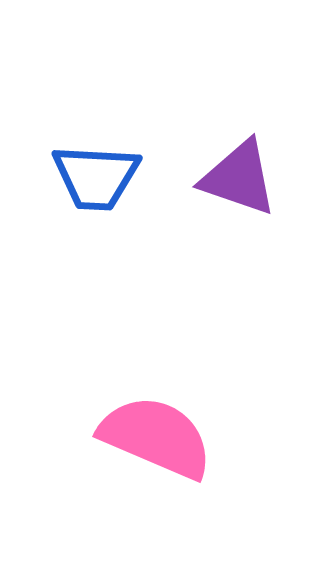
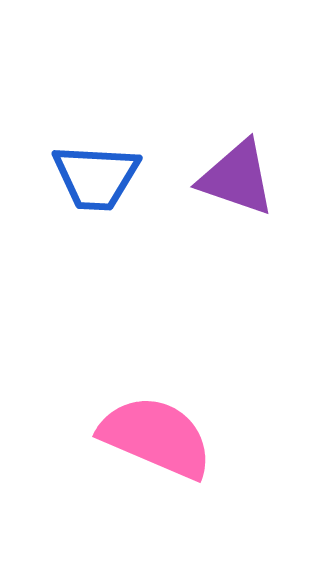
purple triangle: moved 2 px left
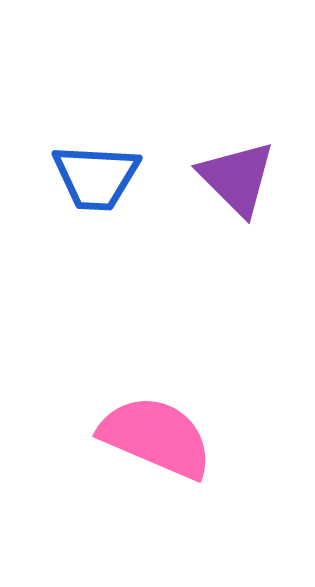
purple triangle: rotated 26 degrees clockwise
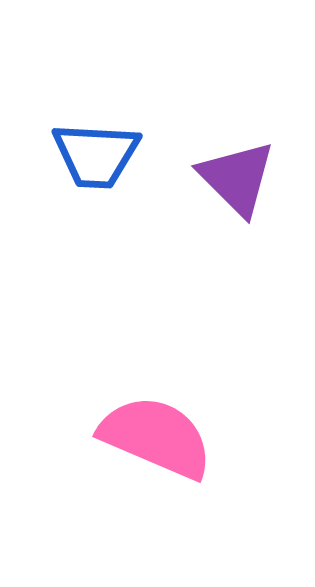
blue trapezoid: moved 22 px up
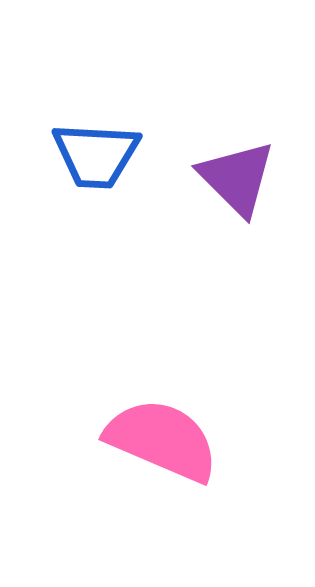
pink semicircle: moved 6 px right, 3 px down
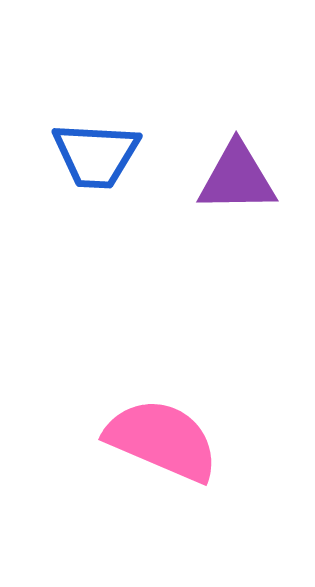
purple triangle: rotated 46 degrees counterclockwise
